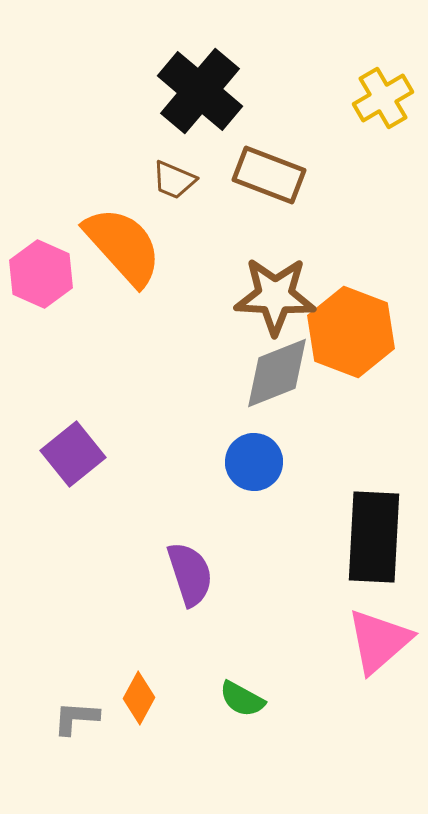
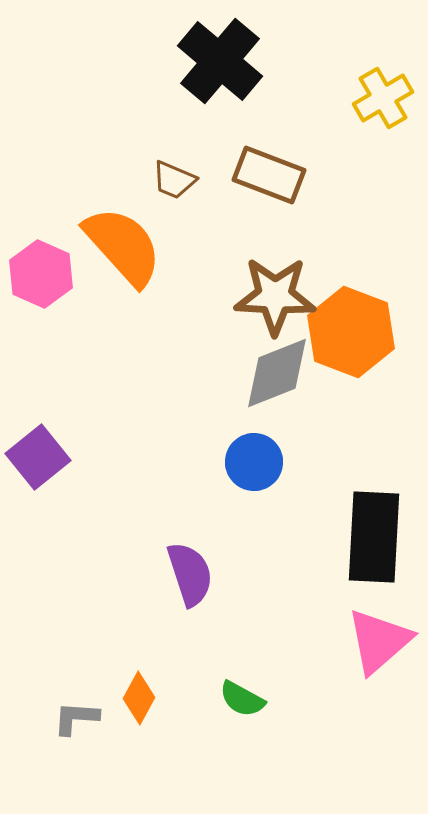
black cross: moved 20 px right, 30 px up
purple square: moved 35 px left, 3 px down
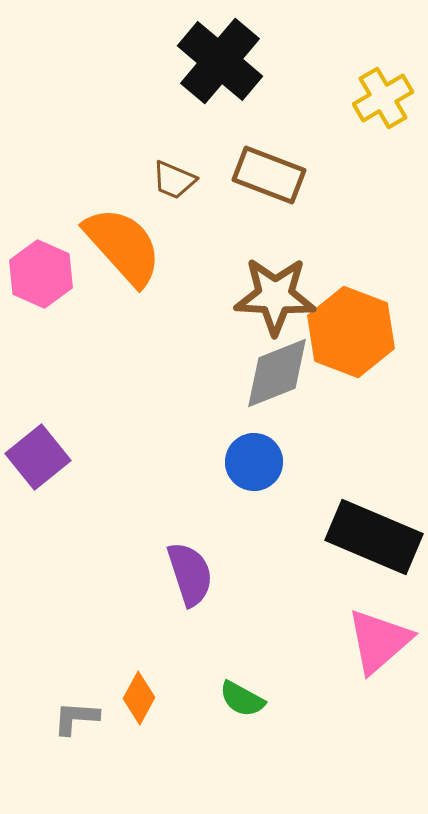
black rectangle: rotated 70 degrees counterclockwise
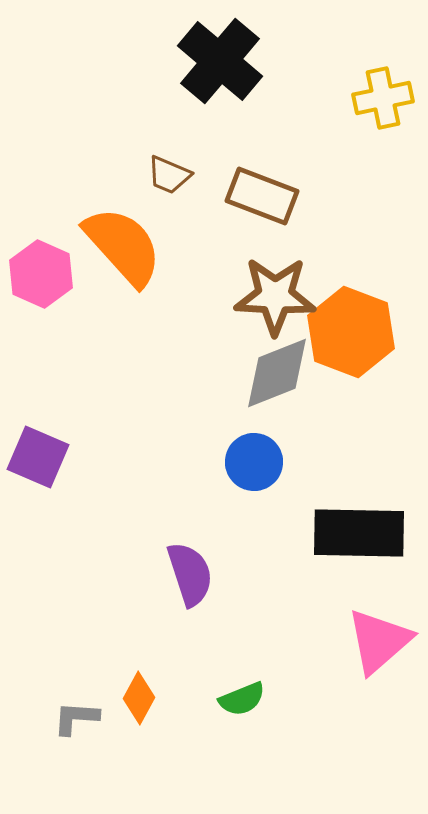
yellow cross: rotated 18 degrees clockwise
brown rectangle: moved 7 px left, 21 px down
brown trapezoid: moved 5 px left, 5 px up
purple square: rotated 28 degrees counterclockwise
black rectangle: moved 15 px left, 4 px up; rotated 22 degrees counterclockwise
green semicircle: rotated 51 degrees counterclockwise
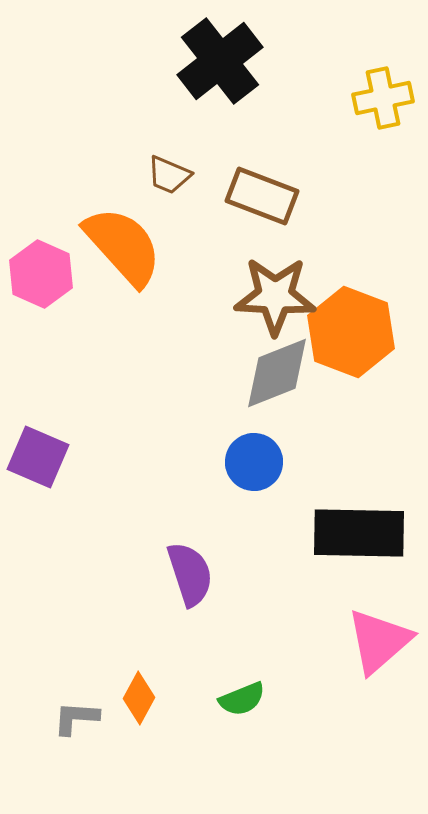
black cross: rotated 12 degrees clockwise
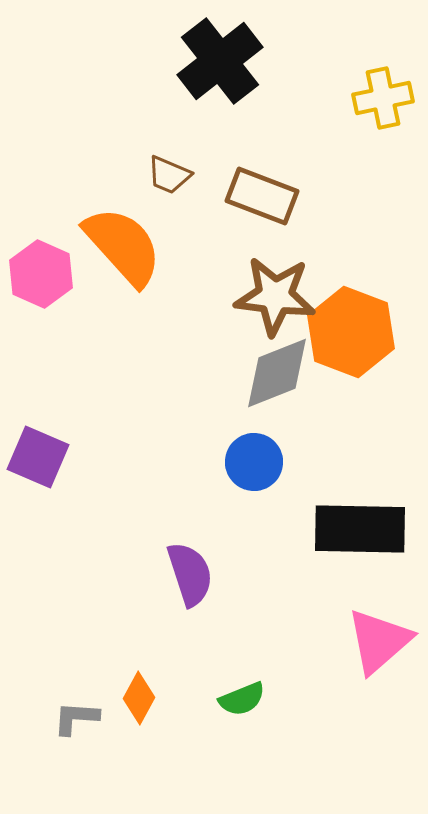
brown star: rotated 4 degrees clockwise
black rectangle: moved 1 px right, 4 px up
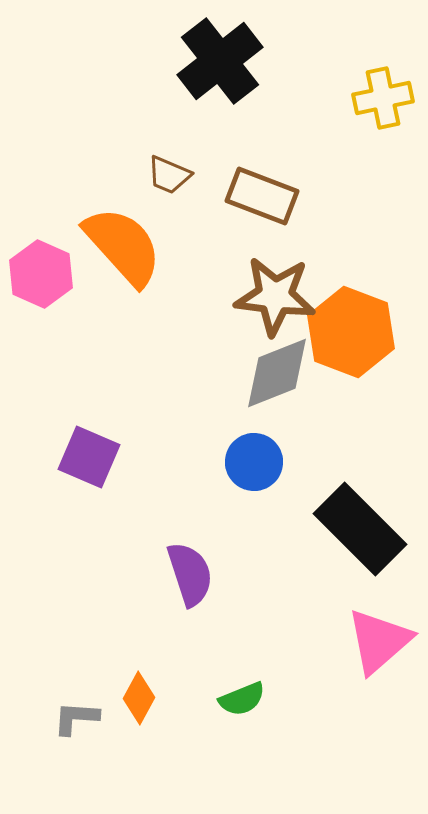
purple square: moved 51 px right
black rectangle: rotated 44 degrees clockwise
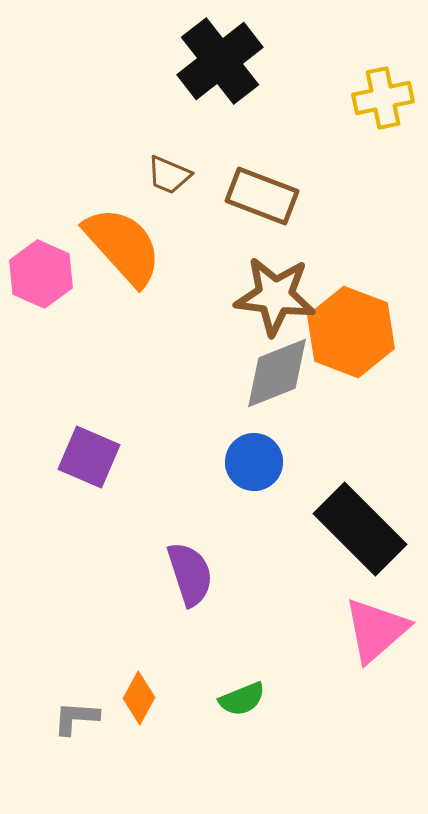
pink triangle: moved 3 px left, 11 px up
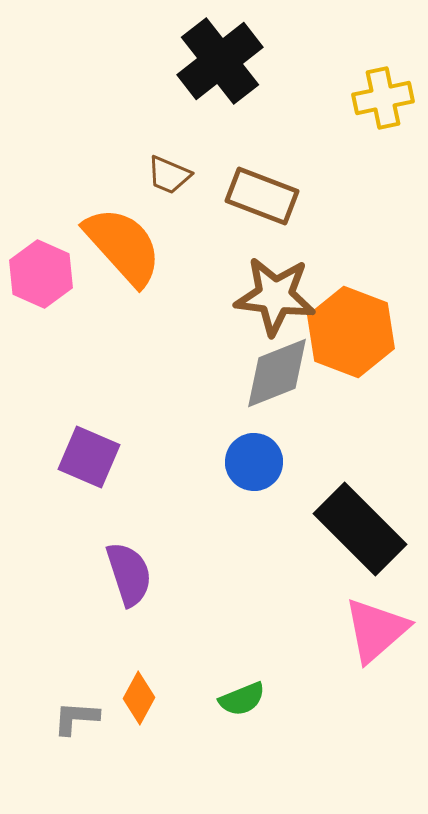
purple semicircle: moved 61 px left
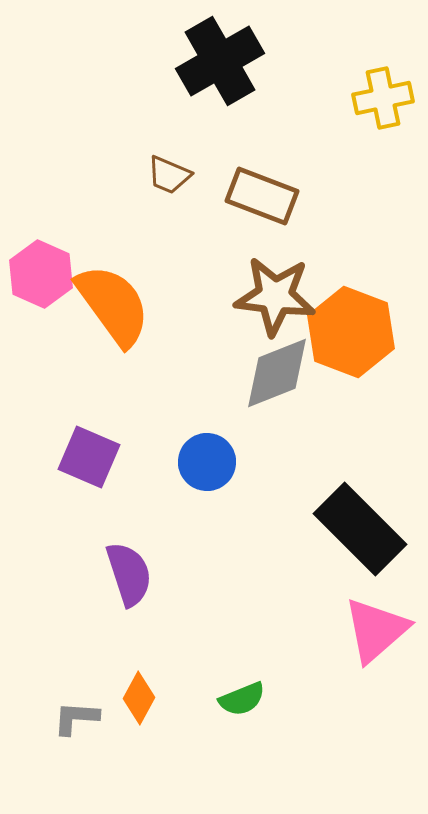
black cross: rotated 8 degrees clockwise
orange semicircle: moved 10 px left, 59 px down; rotated 6 degrees clockwise
blue circle: moved 47 px left
